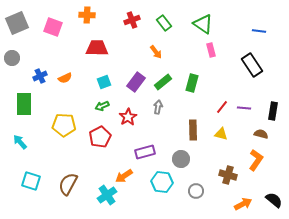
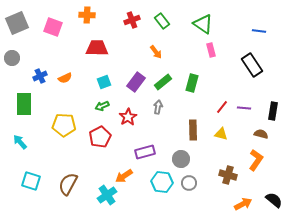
green rectangle at (164, 23): moved 2 px left, 2 px up
gray circle at (196, 191): moved 7 px left, 8 px up
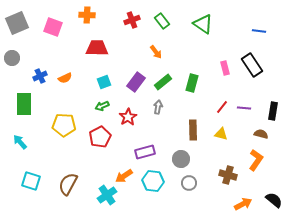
pink rectangle at (211, 50): moved 14 px right, 18 px down
cyan hexagon at (162, 182): moved 9 px left, 1 px up
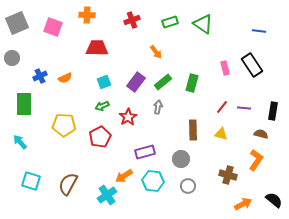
green rectangle at (162, 21): moved 8 px right, 1 px down; rotated 70 degrees counterclockwise
gray circle at (189, 183): moved 1 px left, 3 px down
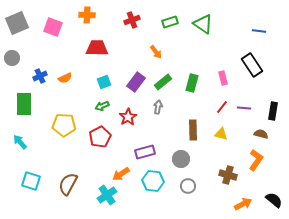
pink rectangle at (225, 68): moved 2 px left, 10 px down
orange arrow at (124, 176): moved 3 px left, 2 px up
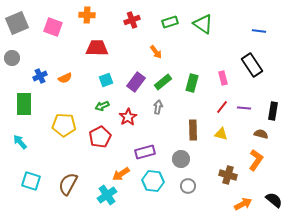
cyan square at (104, 82): moved 2 px right, 2 px up
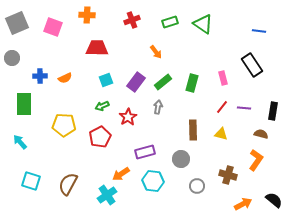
blue cross at (40, 76): rotated 24 degrees clockwise
gray circle at (188, 186): moved 9 px right
